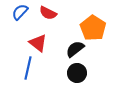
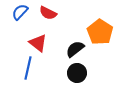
orange pentagon: moved 7 px right, 4 px down
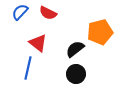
orange pentagon: rotated 25 degrees clockwise
black circle: moved 1 px left, 1 px down
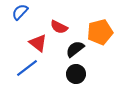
red semicircle: moved 11 px right, 14 px down
blue line: moved 1 px left; rotated 40 degrees clockwise
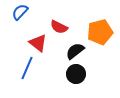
black semicircle: moved 2 px down
blue line: rotated 30 degrees counterclockwise
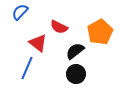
orange pentagon: rotated 15 degrees counterclockwise
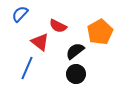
blue semicircle: moved 2 px down
red semicircle: moved 1 px left, 1 px up
red triangle: moved 2 px right, 1 px up
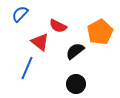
black circle: moved 10 px down
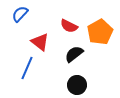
red semicircle: moved 11 px right
black semicircle: moved 1 px left, 3 px down
black circle: moved 1 px right, 1 px down
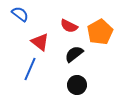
blue semicircle: rotated 84 degrees clockwise
blue line: moved 3 px right, 1 px down
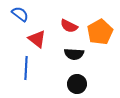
red triangle: moved 3 px left, 3 px up
black semicircle: rotated 138 degrees counterclockwise
blue line: moved 4 px left, 1 px up; rotated 20 degrees counterclockwise
black circle: moved 1 px up
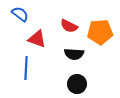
orange pentagon: rotated 25 degrees clockwise
red triangle: rotated 18 degrees counterclockwise
